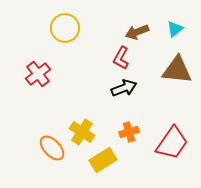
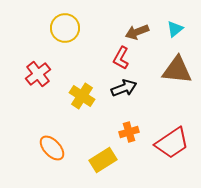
yellow cross: moved 36 px up
red trapezoid: rotated 21 degrees clockwise
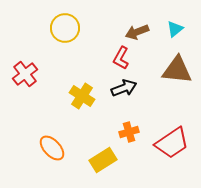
red cross: moved 13 px left
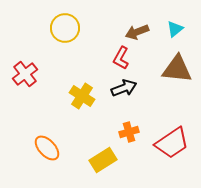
brown triangle: moved 1 px up
orange ellipse: moved 5 px left
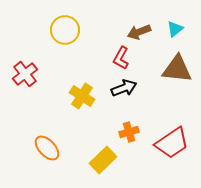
yellow circle: moved 2 px down
brown arrow: moved 2 px right
yellow rectangle: rotated 12 degrees counterclockwise
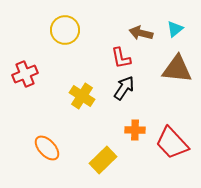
brown arrow: moved 2 px right, 1 px down; rotated 35 degrees clockwise
red L-shape: rotated 40 degrees counterclockwise
red cross: rotated 15 degrees clockwise
black arrow: rotated 35 degrees counterclockwise
orange cross: moved 6 px right, 2 px up; rotated 18 degrees clockwise
red trapezoid: rotated 81 degrees clockwise
